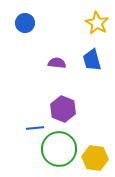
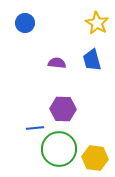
purple hexagon: rotated 20 degrees counterclockwise
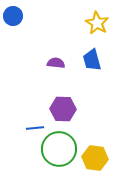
blue circle: moved 12 px left, 7 px up
purple semicircle: moved 1 px left
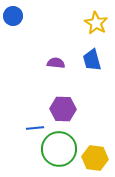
yellow star: moved 1 px left
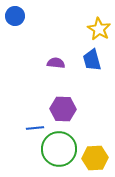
blue circle: moved 2 px right
yellow star: moved 3 px right, 6 px down
yellow hexagon: rotated 10 degrees counterclockwise
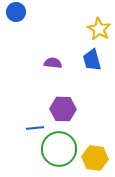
blue circle: moved 1 px right, 4 px up
purple semicircle: moved 3 px left
yellow hexagon: rotated 10 degrees clockwise
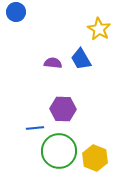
blue trapezoid: moved 11 px left, 1 px up; rotated 15 degrees counterclockwise
green circle: moved 2 px down
yellow hexagon: rotated 15 degrees clockwise
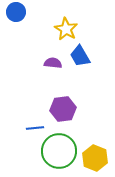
yellow star: moved 33 px left
blue trapezoid: moved 1 px left, 3 px up
purple hexagon: rotated 10 degrees counterclockwise
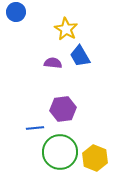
green circle: moved 1 px right, 1 px down
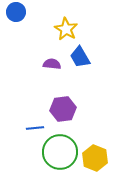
blue trapezoid: moved 1 px down
purple semicircle: moved 1 px left, 1 px down
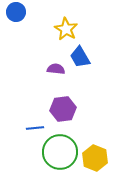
purple semicircle: moved 4 px right, 5 px down
